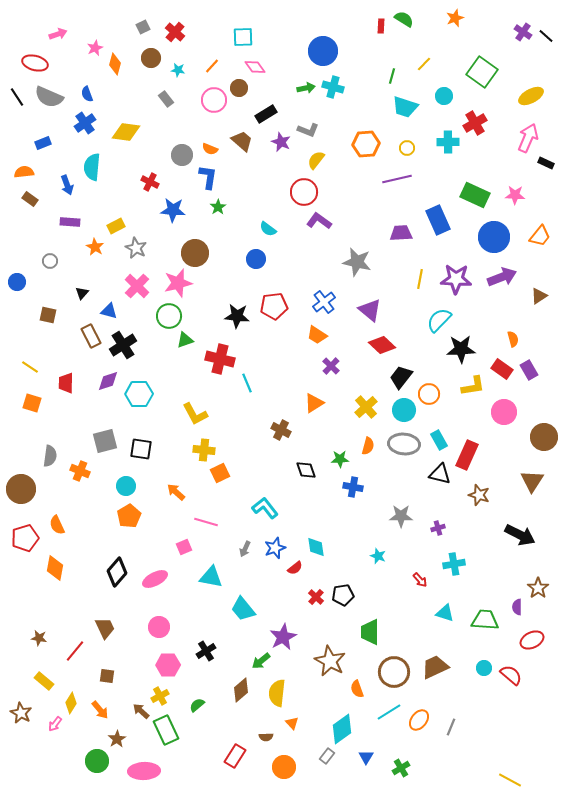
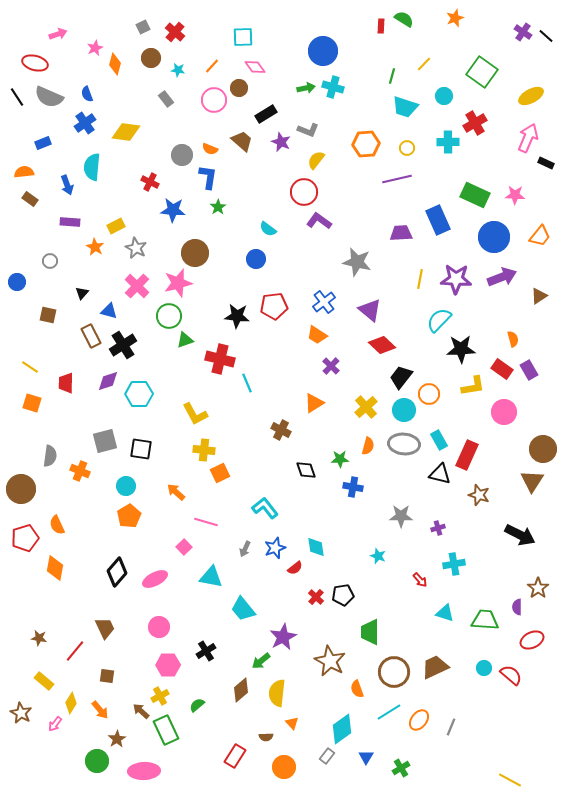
brown circle at (544, 437): moved 1 px left, 12 px down
pink square at (184, 547): rotated 21 degrees counterclockwise
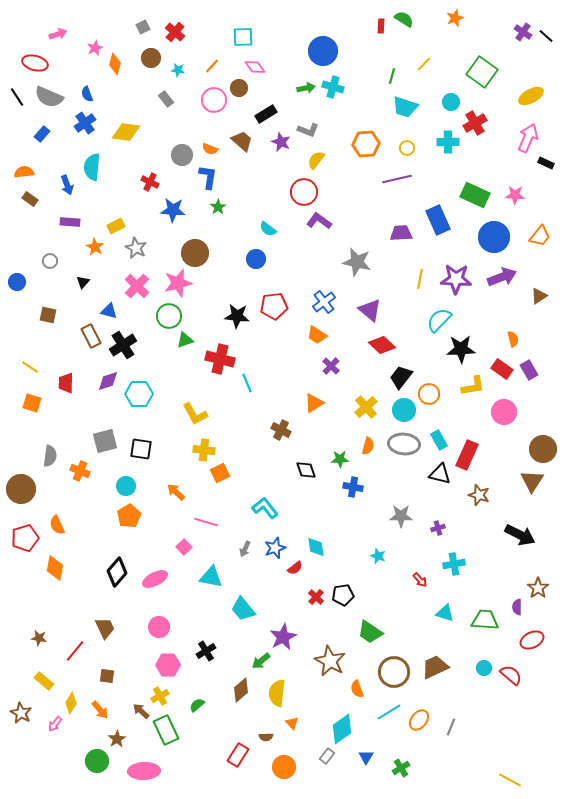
cyan circle at (444, 96): moved 7 px right, 6 px down
blue rectangle at (43, 143): moved 1 px left, 9 px up; rotated 28 degrees counterclockwise
black triangle at (82, 293): moved 1 px right, 11 px up
green trapezoid at (370, 632): rotated 56 degrees counterclockwise
red rectangle at (235, 756): moved 3 px right, 1 px up
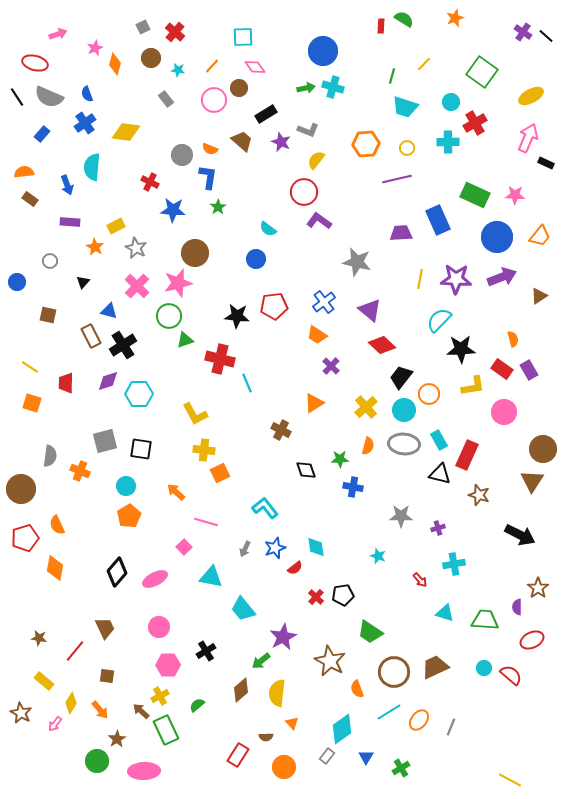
blue circle at (494, 237): moved 3 px right
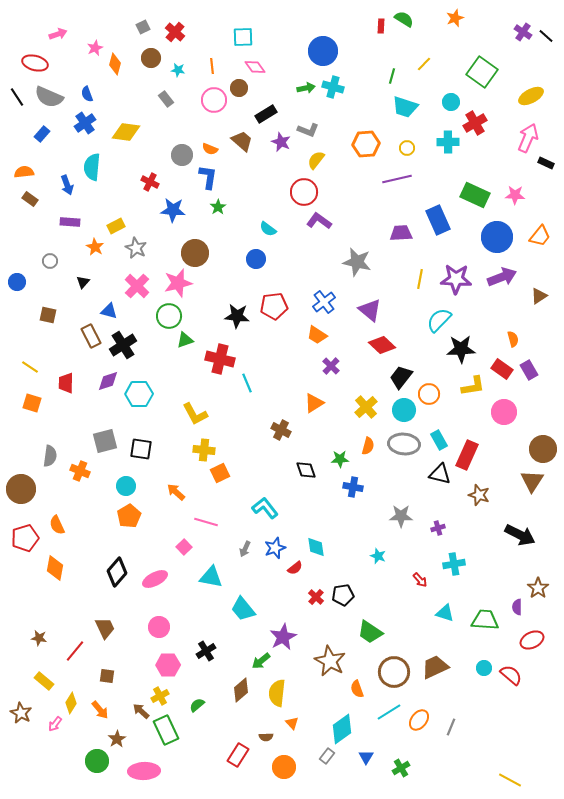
orange line at (212, 66): rotated 49 degrees counterclockwise
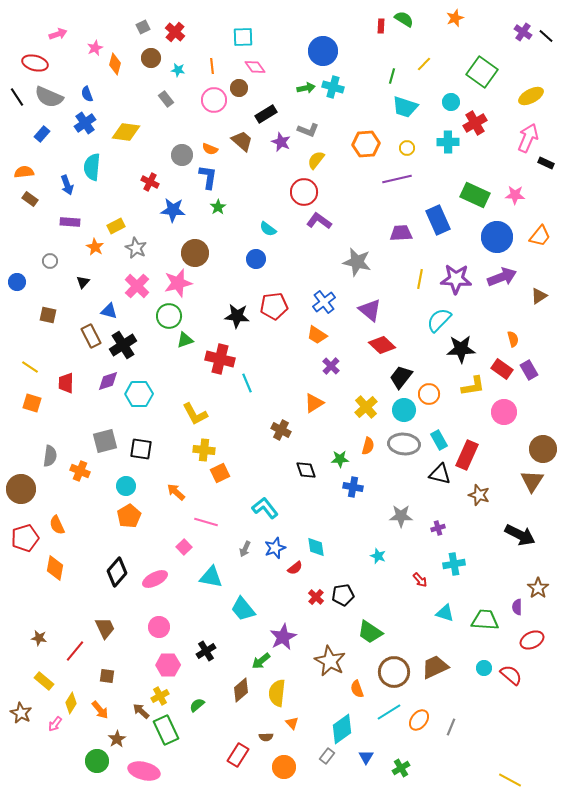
pink ellipse at (144, 771): rotated 16 degrees clockwise
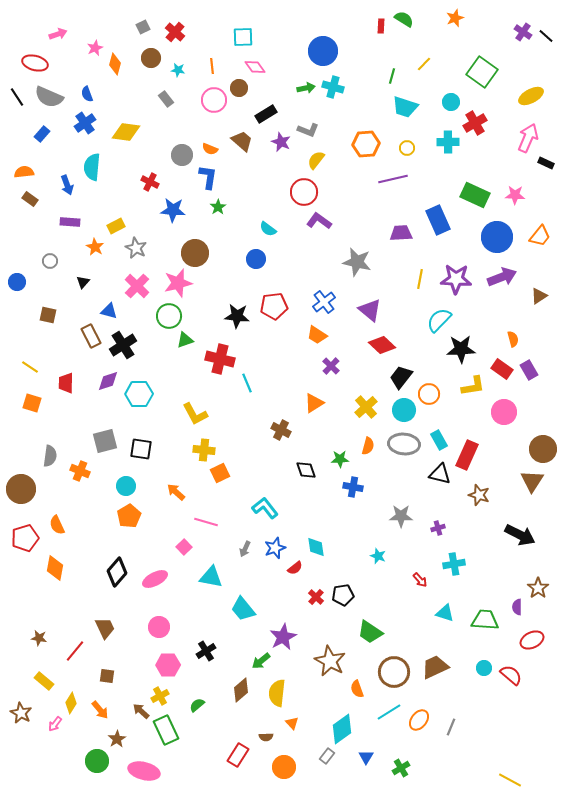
purple line at (397, 179): moved 4 px left
